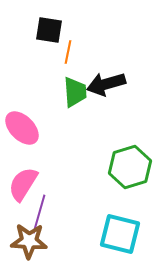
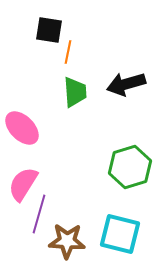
black arrow: moved 20 px right
brown star: moved 38 px right
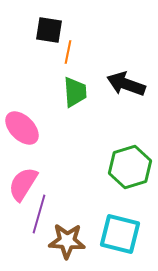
black arrow: rotated 36 degrees clockwise
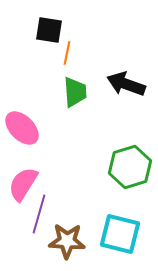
orange line: moved 1 px left, 1 px down
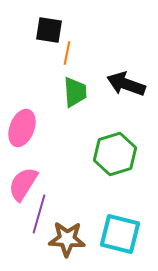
pink ellipse: rotated 66 degrees clockwise
green hexagon: moved 15 px left, 13 px up
brown star: moved 2 px up
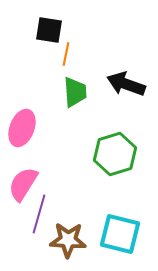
orange line: moved 1 px left, 1 px down
brown star: moved 1 px right, 1 px down
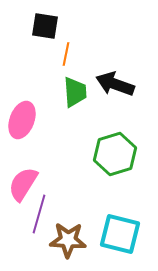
black square: moved 4 px left, 4 px up
black arrow: moved 11 px left
pink ellipse: moved 8 px up
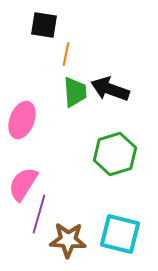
black square: moved 1 px left, 1 px up
black arrow: moved 5 px left, 5 px down
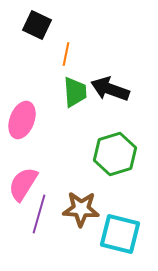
black square: moved 7 px left; rotated 16 degrees clockwise
brown star: moved 13 px right, 31 px up
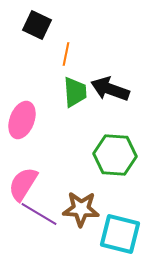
green hexagon: moved 1 px down; rotated 21 degrees clockwise
purple line: rotated 75 degrees counterclockwise
